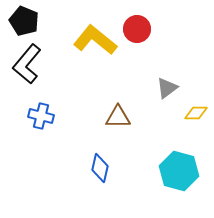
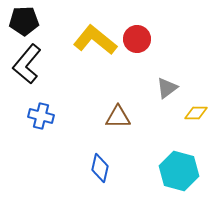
black pentagon: rotated 24 degrees counterclockwise
red circle: moved 10 px down
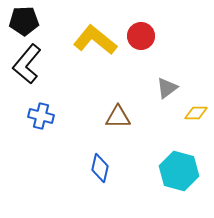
red circle: moved 4 px right, 3 px up
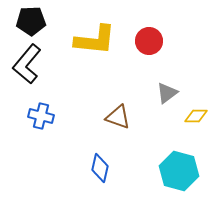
black pentagon: moved 7 px right
red circle: moved 8 px right, 5 px down
yellow L-shape: rotated 147 degrees clockwise
gray triangle: moved 5 px down
yellow diamond: moved 3 px down
brown triangle: rotated 20 degrees clockwise
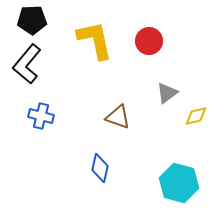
black pentagon: moved 1 px right, 1 px up
yellow L-shape: rotated 108 degrees counterclockwise
yellow diamond: rotated 15 degrees counterclockwise
cyan hexagon: moved 12 px down
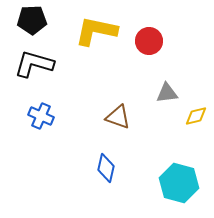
yellow L-shape: moved 1 px right, 9 px up; rotated 66 degrees counterclockwise
black L-shape: moved 7 px right; rotated 66 degrees clockwise
gray triangle: rotated 30 degrees clockwise
blue cross: rotated 10 degrees clockwise
blue diamond: moved 6 px right
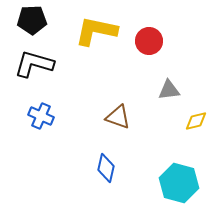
gray triangle: moved 2 px right, 3 px up
yellow diamond: moved 5 px down
